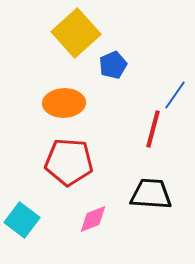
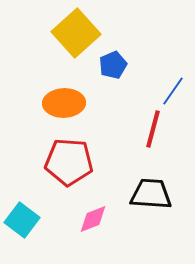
blue line: moved 2 px left, 4 px up
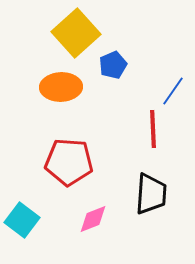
orange ellipse: moved 3 px left, 16 px up
red line: rotated 18 degrees counterclockwise
black trapezoid: rotated 90 degrees clockwise
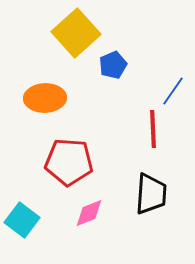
orange ellipse: moved 16 px left, 11 px down
pink diamond: moved 4 px left, 6 px up
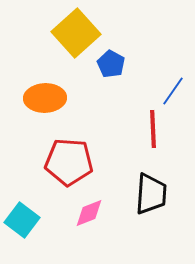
blue pentagon: moved 2 px left, 1 px up; rotated 20 degrees counterclockwise
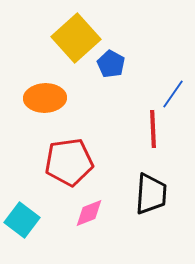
yellow square: moved 5 px down
blue line: moved 3 px down
red pentagon: rotated 12 degrees counterclockwise
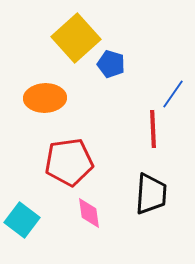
blue pentagon: rotated 12 degrees counterclockwise
pink diamond: rotated 76 degrees counterclockwise
